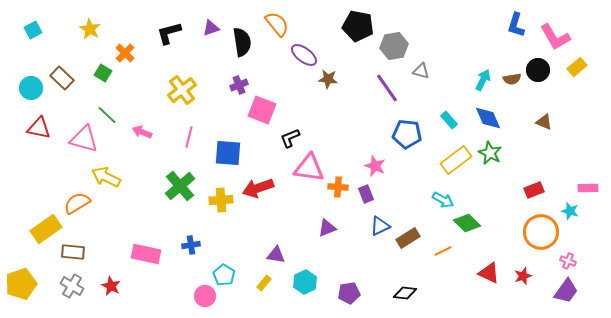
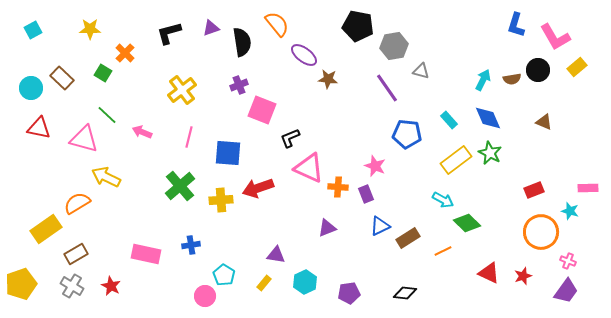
yellow star at (90, 29): rotated 30 degrees counterclockwise
pink triangle at (309, 168): rotated 16 degrees clockwise
brown rectangle at (73, 252): moved 3 px right, 2 px down; rotated 35 degrees counterclockwise
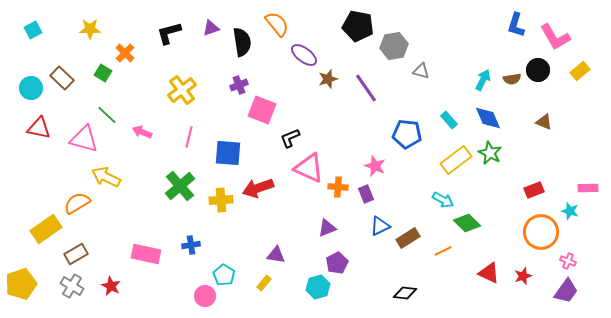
yellow rectangle at (577, 67): moved 3 px right, 4 px down
brown star at (328, 79): rotated 24 degrees counterclockwise
purple line at (387, 88): moved 21 px left
cyan hexagon at (305, 282): moved 13 px right, 5 px down; rotated 10 degrees clockwise
purple pentagon at (349, 293): moved 12 px left, 30 px up; rotated 20 degrees counterclockwise
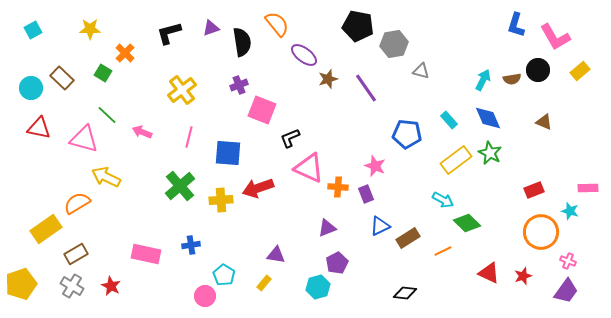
gray hexagon at (394, 46): moved 2 px up
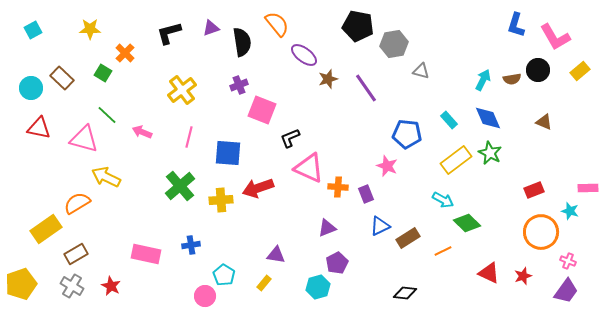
pink star at (375, 166): moved 12 px right
